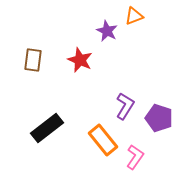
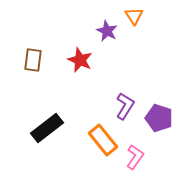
orange triangle: rotated 42 degrees counterclockwise
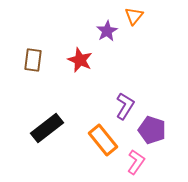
orange triangle: rotated 12 degrees clockwise
purple star: rotated 15 degrees clockwise
purple pentagon: moved 7 px left, 12 px down
pink L-shape: moved 1 px right, 5 px down
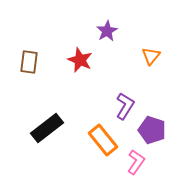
orange triangle: moved 17 px right, 40 px down
brown rectangle: moved 4 px left, 2 px down
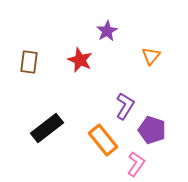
pink L-shape: moved 2 px down
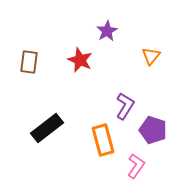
purple pentagon: moved 1 px right
orange rectangle: rotated 24 degrees clockwise
pink L-shape: moved 2 px down
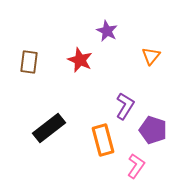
purple star: rotated 15 degrees counterclockwise
black rectangle: moved 2 px right
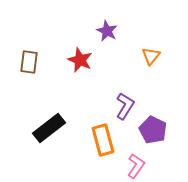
purple pentagon: rotated 8 degrees clockwise
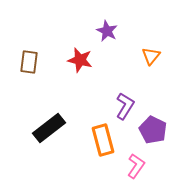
red star: rotated 10 degrees counterclockwise
